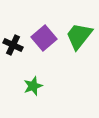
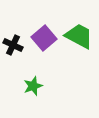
green trapezoid: rotated 80 degrees clockwise
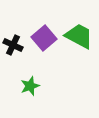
green star: moved 3 px left
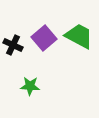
green star: rotated 24 degrees clockwise
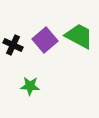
purple square: moved 1 px right, 2 px down
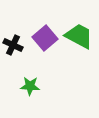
purple square: moved 2 px up
